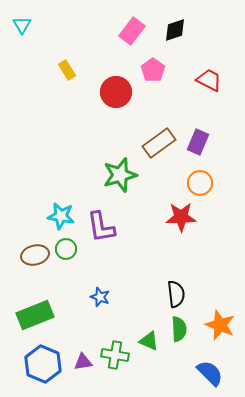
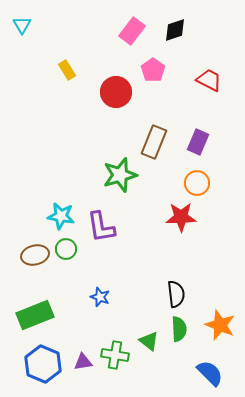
brown rectangle: moved 5 px left, 1 px up; rotated 32 degrees counterclockwise
orange circle: moved 3 px left
green triangle: rotated 15 degrees clockwise
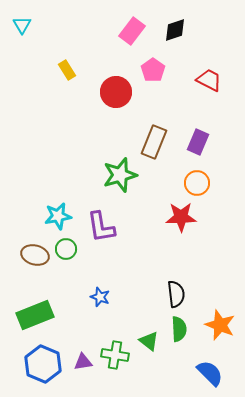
cyan star: moved 3 px left; rotated 20 degrees counterclockwise
brown ellipse: rotated 28 degrees clockwise
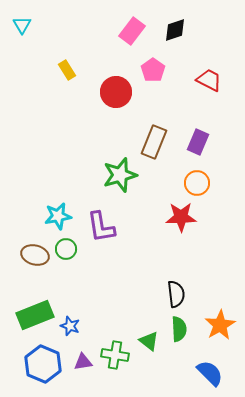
blue star: moved 30 px left, 29 px down
orange star: rotated 20 degrees clockwise
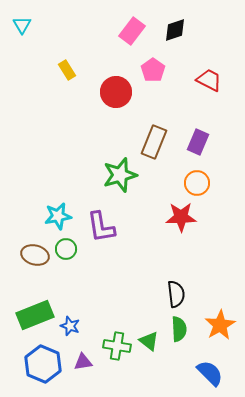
green cross: moved 2 px right, 9 px up
